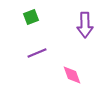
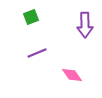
pink diamond: rotated 15 degrees counterclockwise
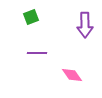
purple line: rotated 24 degrees clockwise
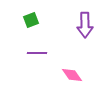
green square: moved 3 px down
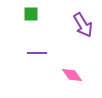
green square: moved 6 px up; rotated 21 degrees clockwise
purple arrow: moved 2 px left; rotated 30 degrees counterclockwise
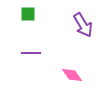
green square: moved 3 px left
purple line: moved 6 px left
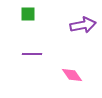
purple arrow: rotated 70 degrees counterclockwise
purple line: moved 1 px right, 1 px down
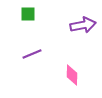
purple line: rotated 24 degrees counterclockwise
pink diamond: rotated 35 degrees clockwise
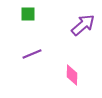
purple arrow: rotated 30 degrees counterclockwise
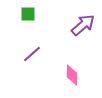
purple line: rotated 18 degrees counterclockwise
